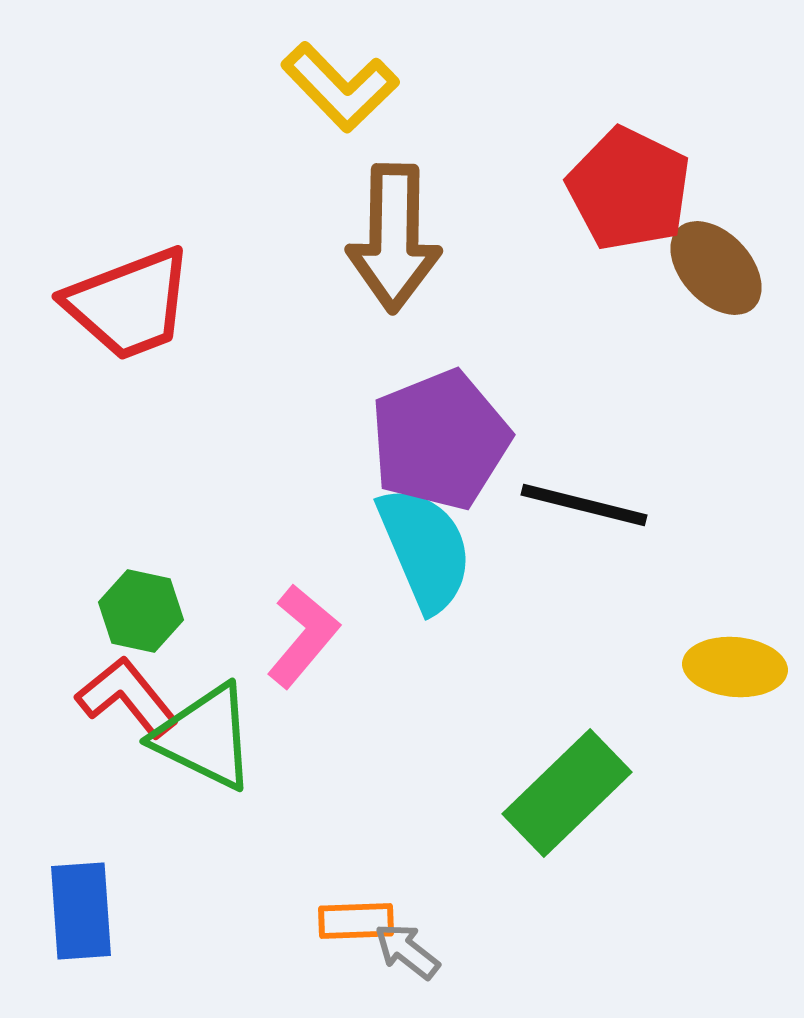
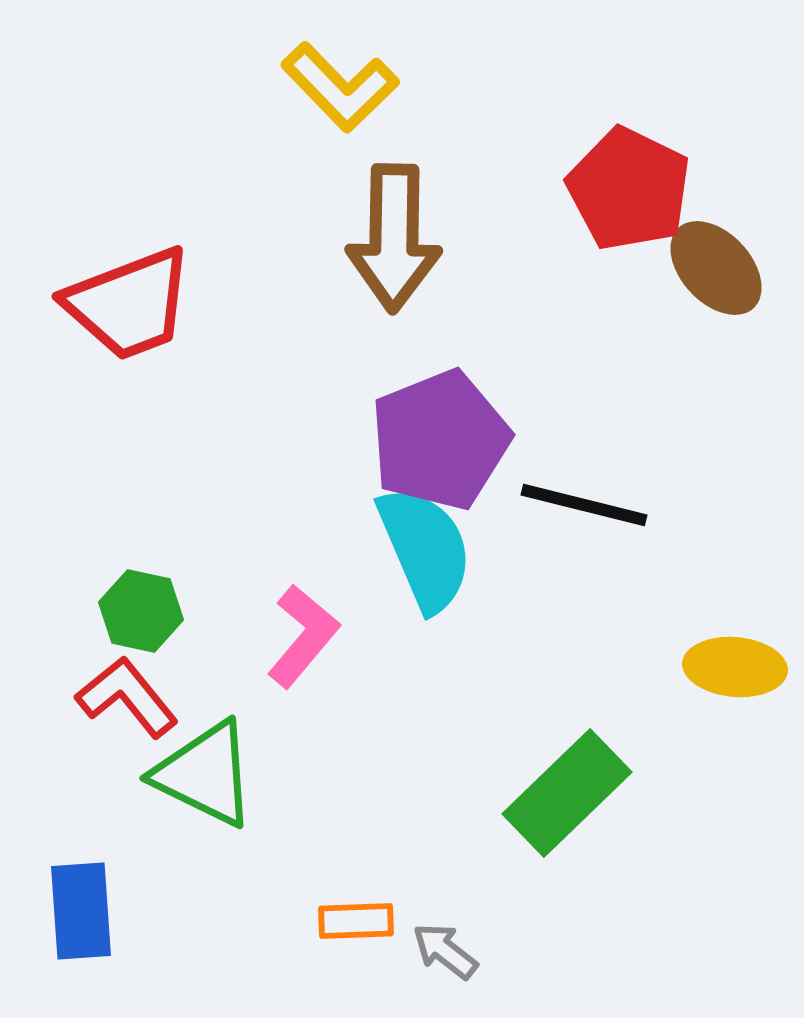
green triangle: moved 37 px down
gray arrow: moved 38 px right
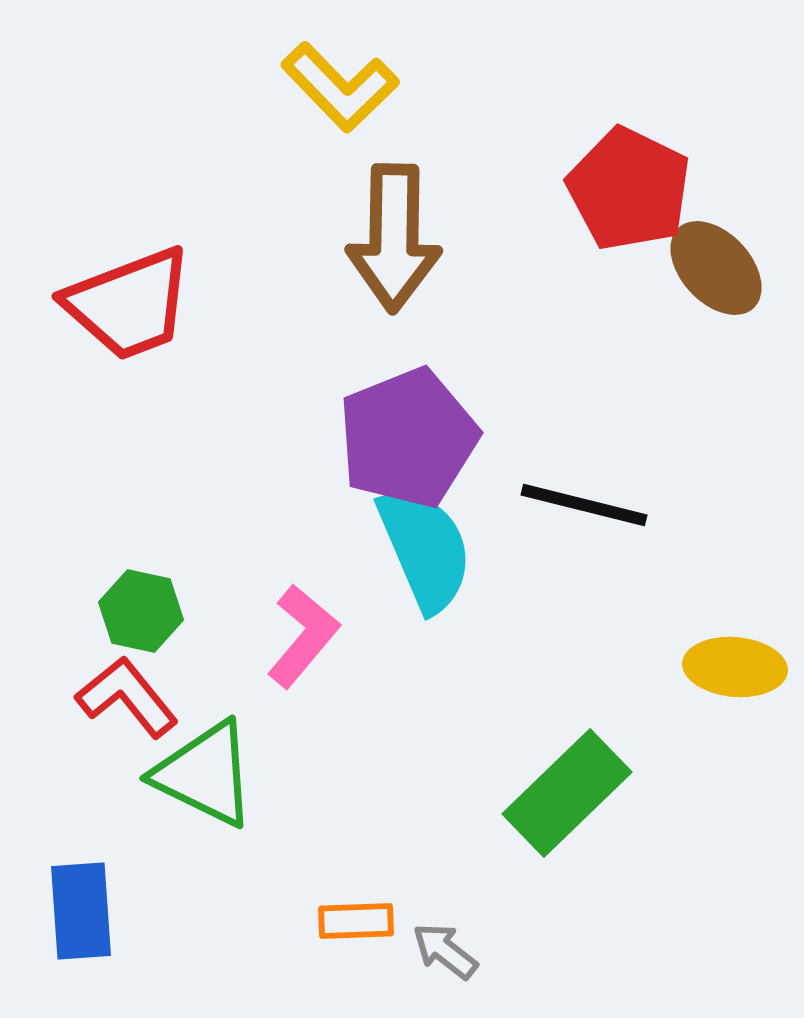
purple pentagon: moved 32 px left, 2 px up
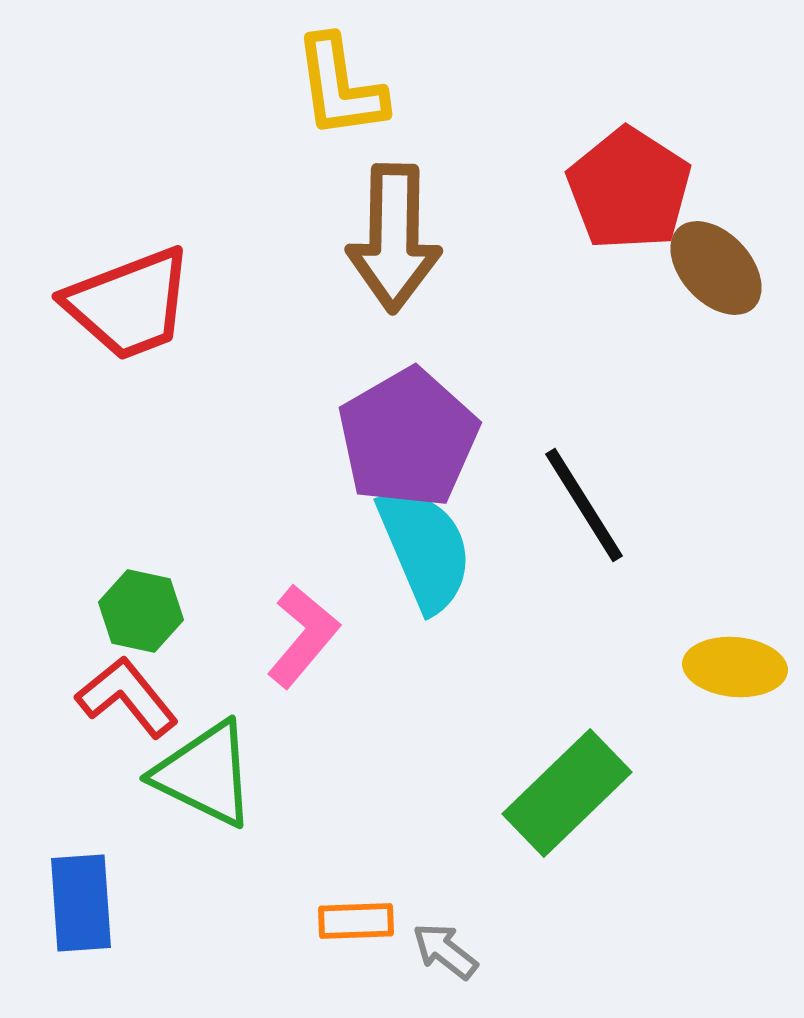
yellow L-shape: rotated 36 degrees clockwise
red pentagon: rotated 7 degrees clockwise
purple pentagon: rotated 8 degrees counterclockwise
black line: rotated 44 degrees clockwise
blue rectangle: moved 8 px up
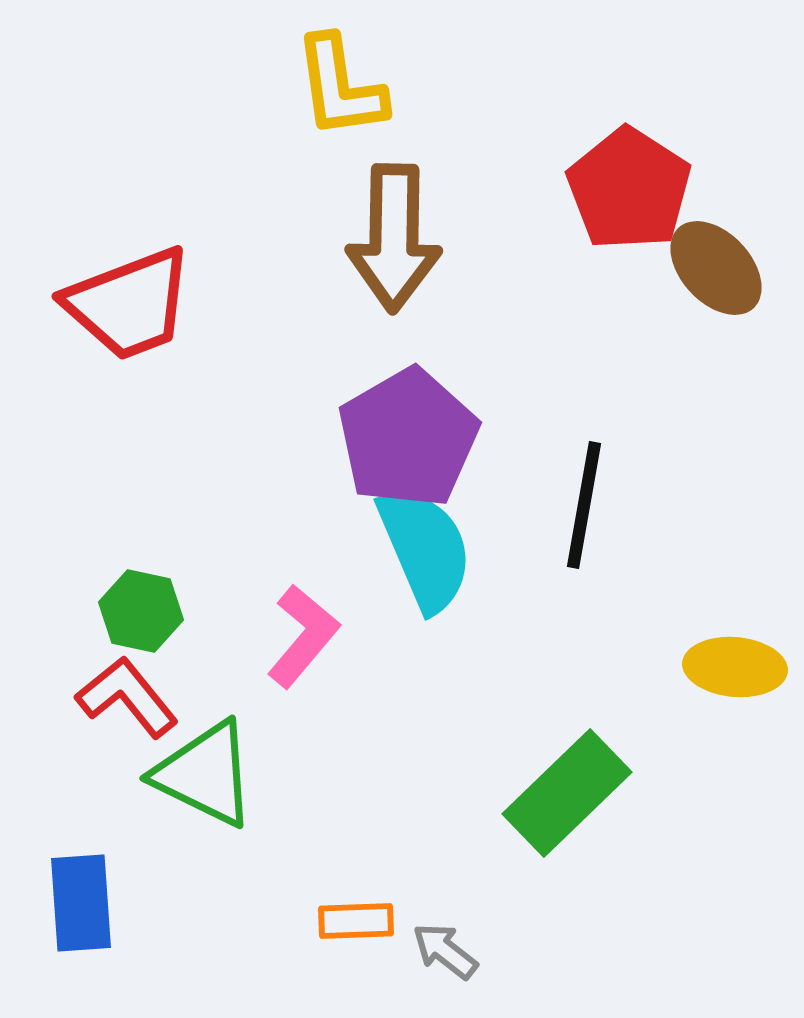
black line: rotated 42 degrees clockwise
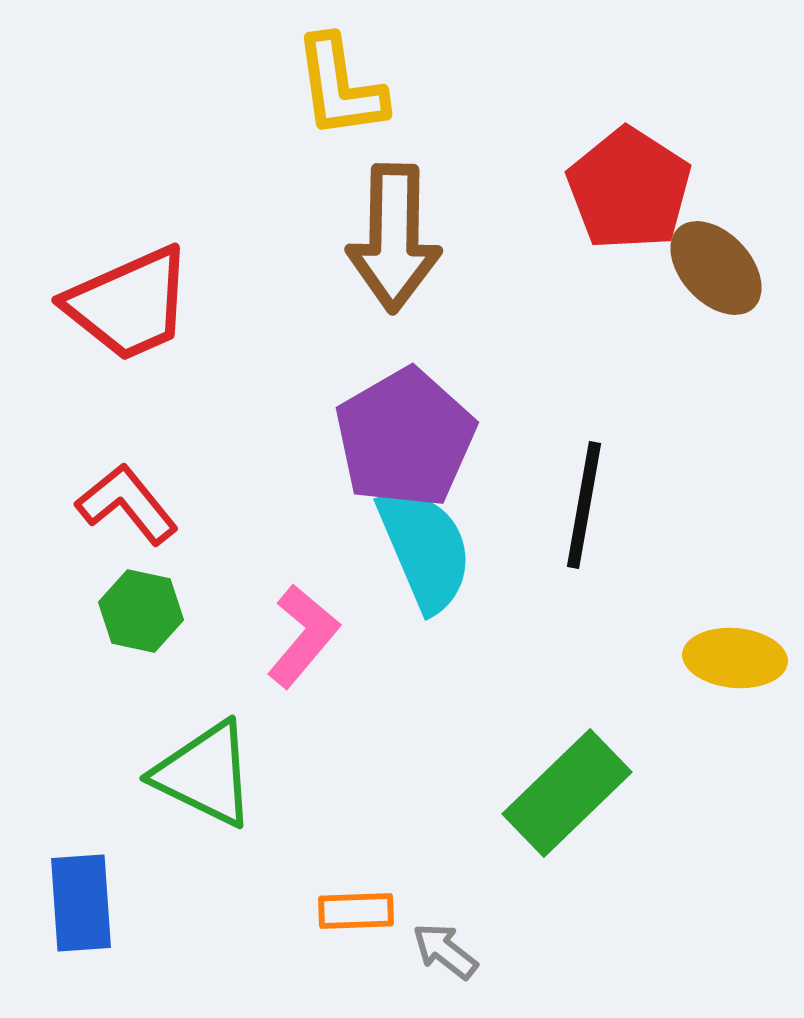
red trapezoid: rotated 3 degrees counterclockwise
purple pentagon: moved 3 px left
yellow ellipse: moved 9 px up
red L-shape: moved 193 px up
orange rectangle: moved 10 px up
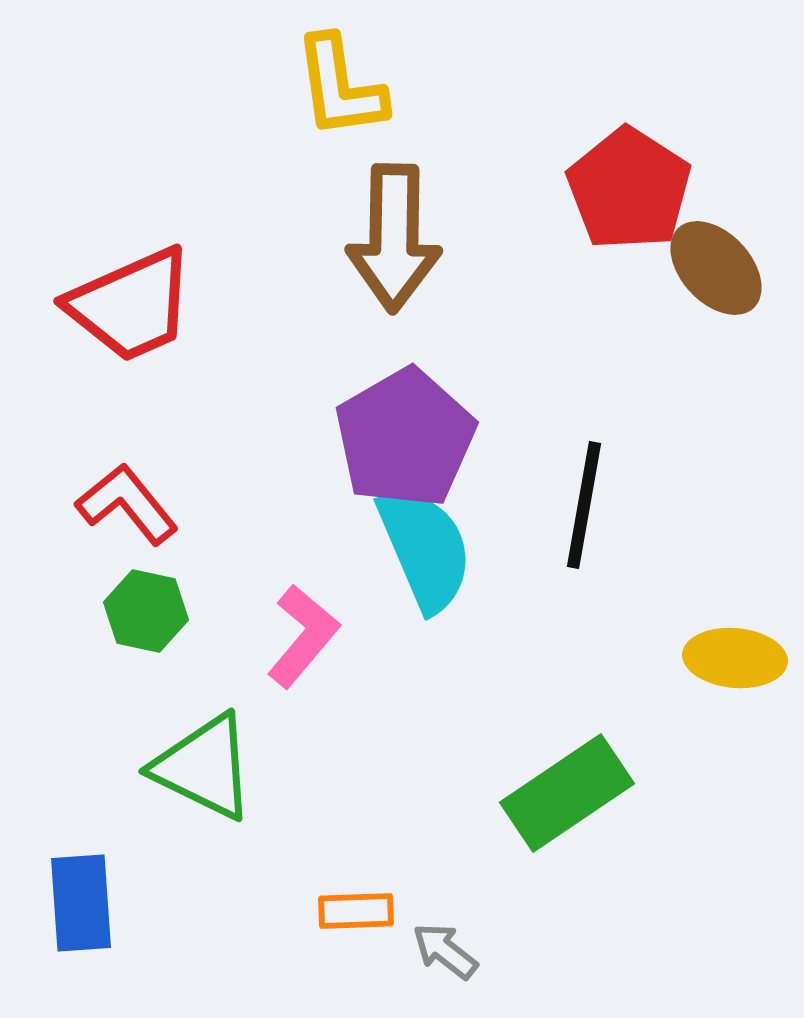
red trapezoid: moved 2 px right, 1 px down
green hexagon: moved 5 px right
green triangle: moved 1 px left, 7 px up
green rectangle: rotated 10 degrees clockwise
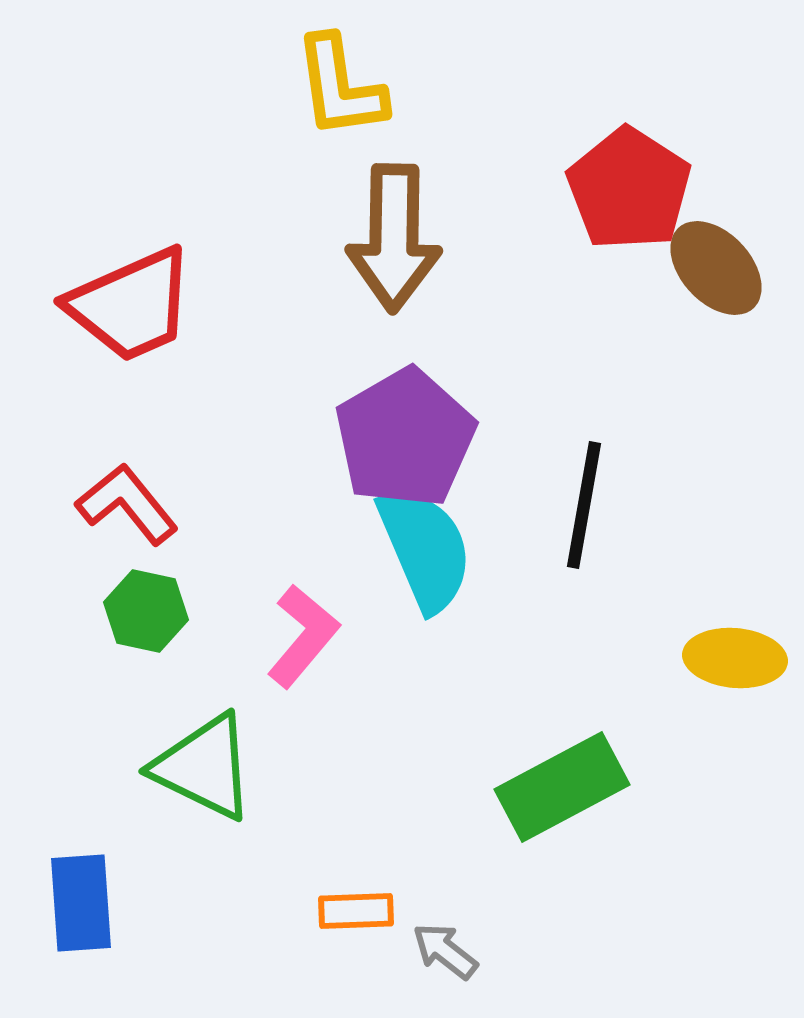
green rectangle: moved 5 px left, 6 px up; rotated 6 degrees clockwise
